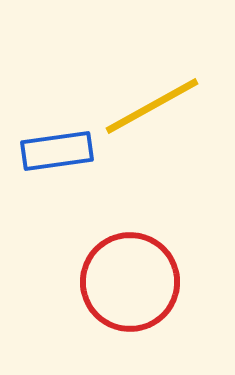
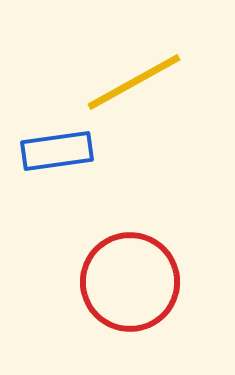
yellow line: moved 18 px left, 24 px up
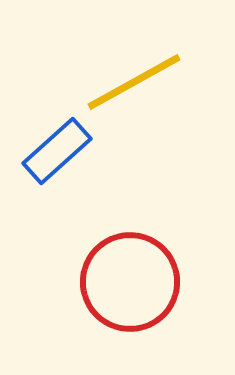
blue rectangle: rotated 34 degrees counterclockwise
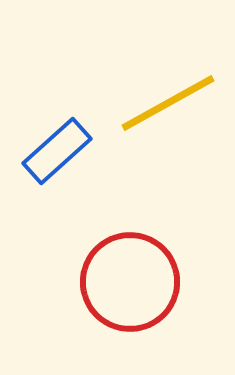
yellow line: moved 34 px right, 21 px down
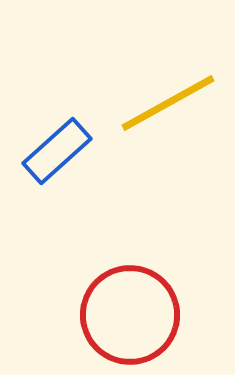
red circle: moved 33 px down
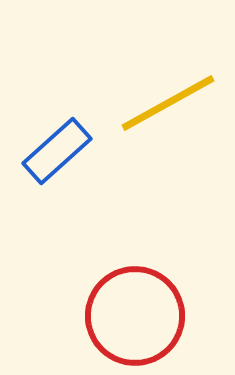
red circle: moved 5 px right, 1 px down
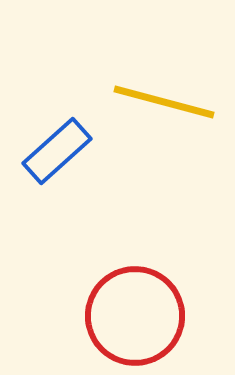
yellow line: moved 4 px left, 1 px up; rotated 44 degrees clockwise
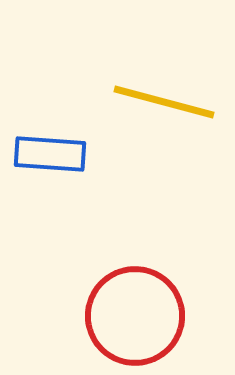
blue rectangle: moved 7 px left, 3 px down; rotated 46 degrees clockwise
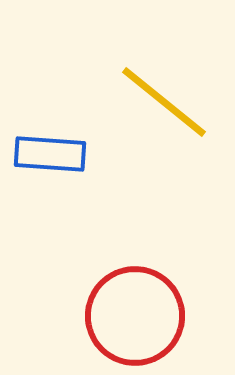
yellow line: rotated 24 degrees clockwise
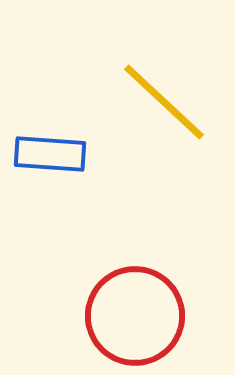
yellow line: rotated 4 degrees clockwise
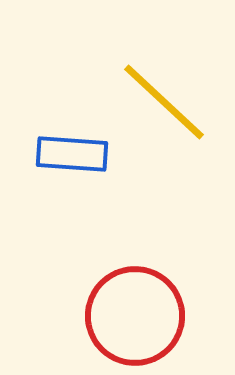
blue rectangle: moved 22 px right
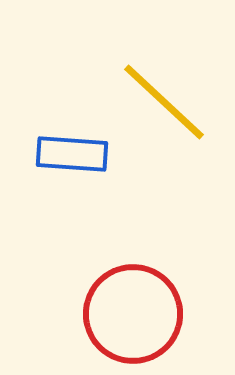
red circle: moved 2 px left, 2 px up
